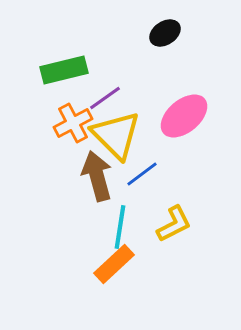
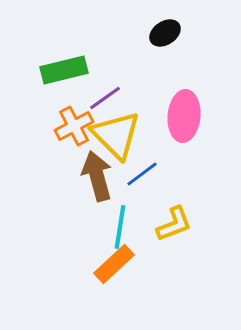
pink ellipse: rotated 45 degrees counterclockwise
orange cross: moved 1 px right, 3 px down
yellow L-shape: rotated 6 degrees clockwise
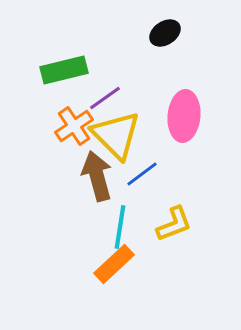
orange cross: rotated 6 degrees counterclockwise
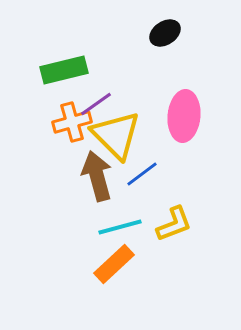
purple line: moved 9 px left, 6 px down
orange cross: moved 2 px left, 4 px up; rotated 18 degrees clockwise
cyan line: rotated 66 degrees clockwise
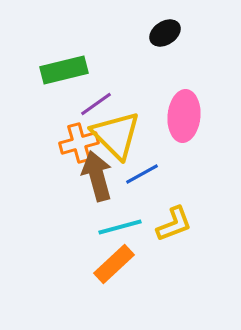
orange cross: moved 7 px right, 21 px down
blue line: rotated 8 degrees clockwise
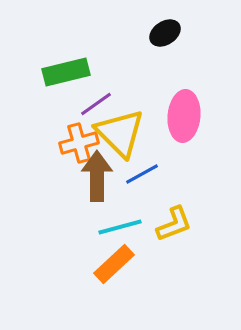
green rectangle: moved 2 px right, 2 px down
yellow triangle: moved 4 px right, 2 px up
brown arrow: rotated 15 degrees clockwise
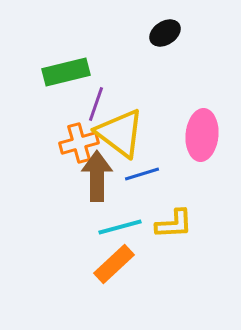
purple line: rotated 36 degrees counterclockwise
pink ellipse: moved 18 px right, 19 px down
yellow triangle: rotated 8 degrees counterclockwise
blue line: rotated 12 degrees clockwise
yellow L-shape: rotated 18 degrees clockwise
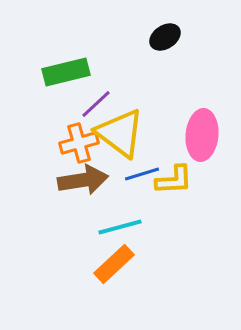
black ellipse: moved 4 px down
purple line: rotated 28 degrees clockwise
brown arrow: moved 14 px left, 4 px down; rotated 81 degrees clockwise
yellow L-shape: moved 44 px up
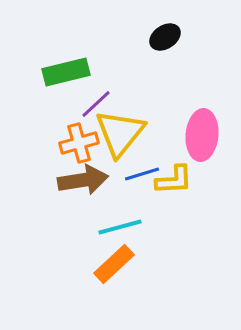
yellow triangle: rotated 32 degrees clockwise
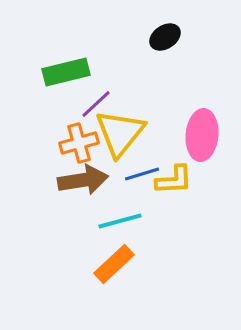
cyan line: moved 6 px up
